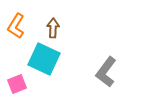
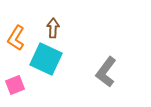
orange L-shape: moved 12 px down
cyan square: moved 2 px right
pink square: moved 2 px left, 1 px down
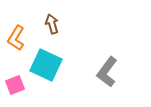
brown arrow: moved 1 px left, 4 px up; rotated 18 degrees counterclockwise
cyan square: moved 6 px down
gray L-shape: moved 1 px right
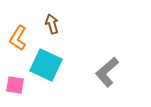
orange L-shape: moved 2 px right
gray L-shape: rotated 12 degrees clockwise
pink square: rotated 30 degrees clockwise
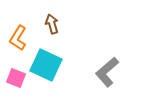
pink square: moved 1 px right, 7 px up; rotated 12 degrees clockwise
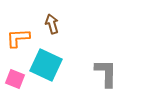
orange L-shape: rotated 55 degrees clockwise
gray L-shape: moved 1 px left, 1 px down; rotated 132 degrees clockwise
pink square: moved 1 px left, 1 px down
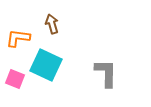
orange L-shape: rotated 10 degrees clockwise
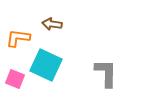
brown arrow: rotated 66 degrees counterclockwise
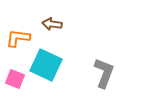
gray L-shape: moved 2 px left; rotated 20 degrees clockwise
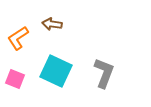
orange L-shape: rotated 40 degrees counterclockwise
cyan square: moved 10 px right, 6 px down
